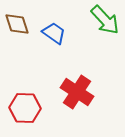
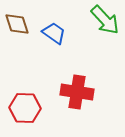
red cross: rotated 24 degrees counterclockwise
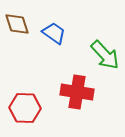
green arrow: moved 35 px down
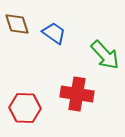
red cross: moved 2 px down
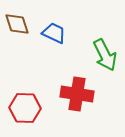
blue trapezoid: rotated 10 degrees counterclockwise
green arrow: rotated 16 degrees clockwise
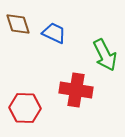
brown diamond: moved 1 px right
red cross: moved 1 px left, 4 px up
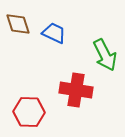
red hexagon: moved 4 px right, 4 px down
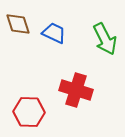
green arrow: moved 16 px up
red cross: rotated 8 degrees clockwise
